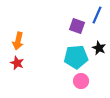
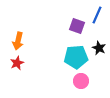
red star: rotated 24 degrees clockwise
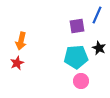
purple square: rotated 28 degrees counterclockwise
orange arrow: moved 3 px right
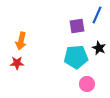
red star: rotated 24 degrees clockwise
pink circle: moved 6 px right, 3 px down
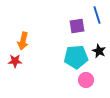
blue line: rotated 42 degrees counterclockwise
orange arrow: moved 2 px right
black star: moved 3 px down
red star: moved 2 px left, 2 px up
pink circle: moved 1 px left, 4 px up
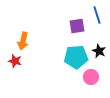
red star: rotated 16 degrees clockwise
pink circle: moved 5 px right, 3 px up
